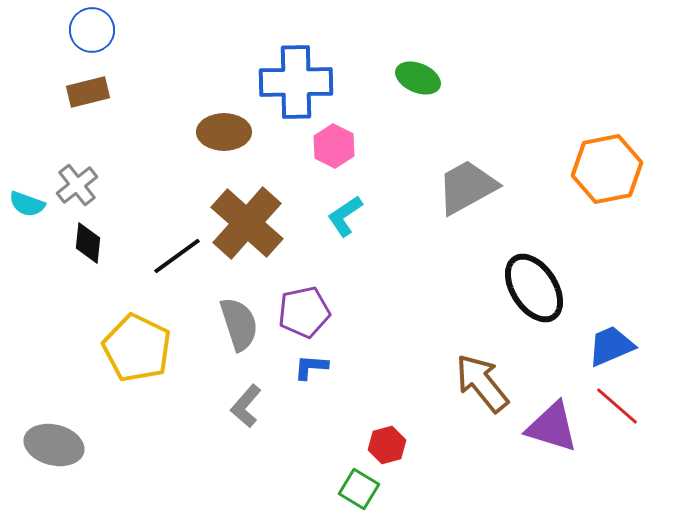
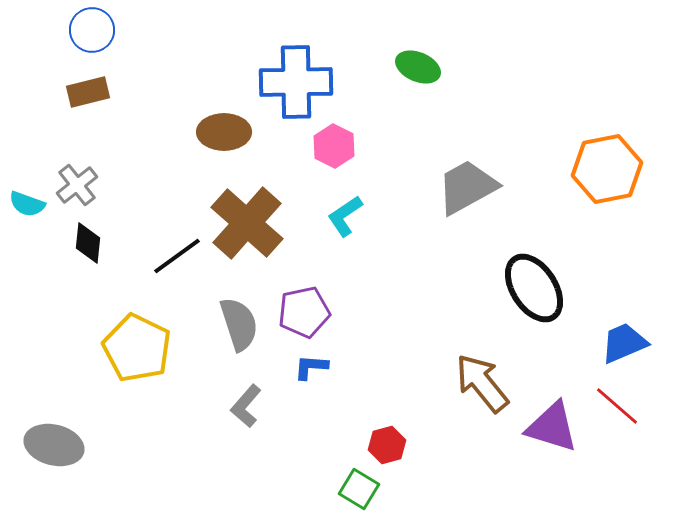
green ellipse: moved 11 px up
blue trapezoid: moved 13 px right, 3 px up
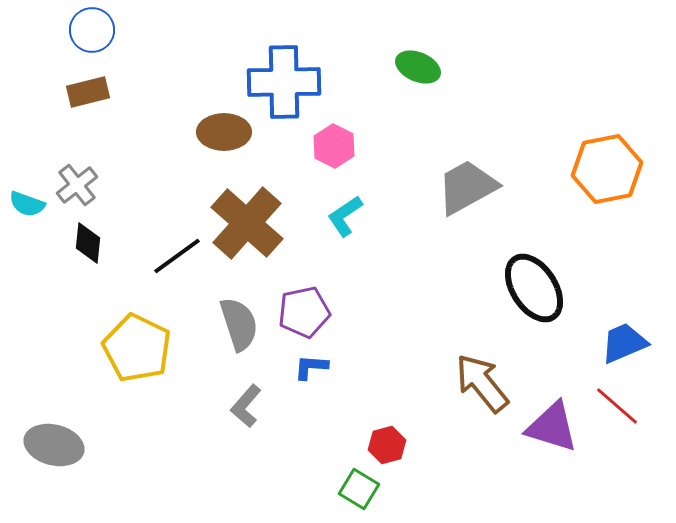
blue cross: moved 12 px left
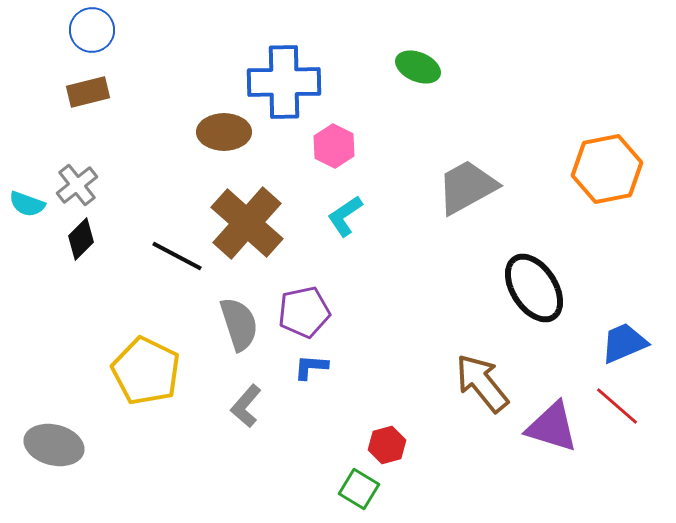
black diamond: moved 7 px left, 4 px up; rotated 39 degrees clockwise
black line: rotated 64 degrees clockwise
yellow pentagon: moved 9 px right, 23 px down
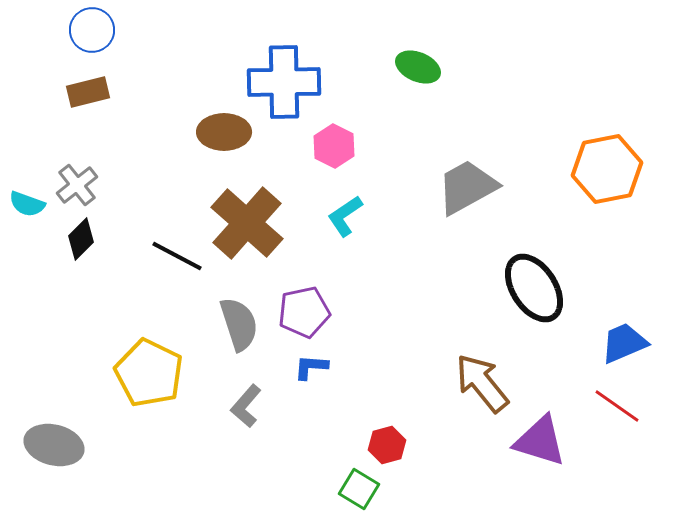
yellow pentagon: moved 3 px right, 2 px down
red line: rotated 6 degrees counterclockwise
purple triangle: moved 12 px left, 14 px down
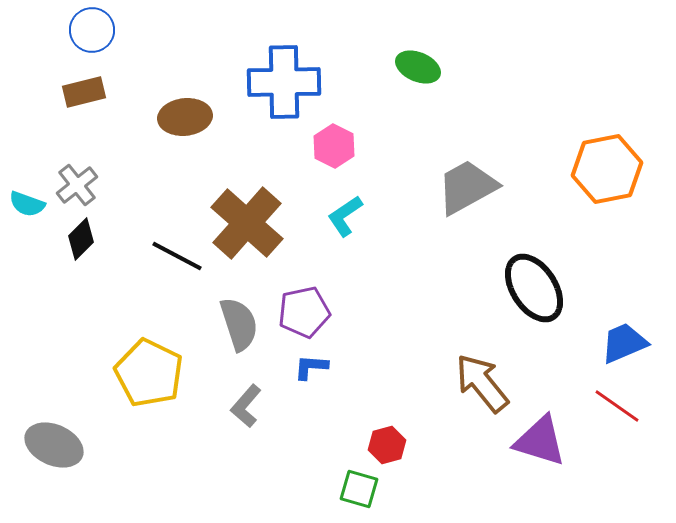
brown rectangle: moved 4 px left
brown ellipse: moved 39 px left, 15 px up; rotated 6 degrees counterclockwise
gray ellipse: rotated 10 degrees clockwise
green square: rotated 15 degrees counterclockwise
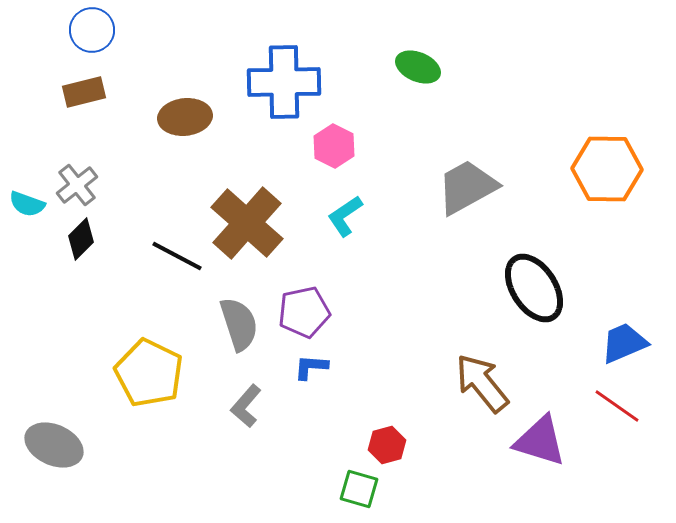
orange hexagon: rotated 12 degrees clockwise
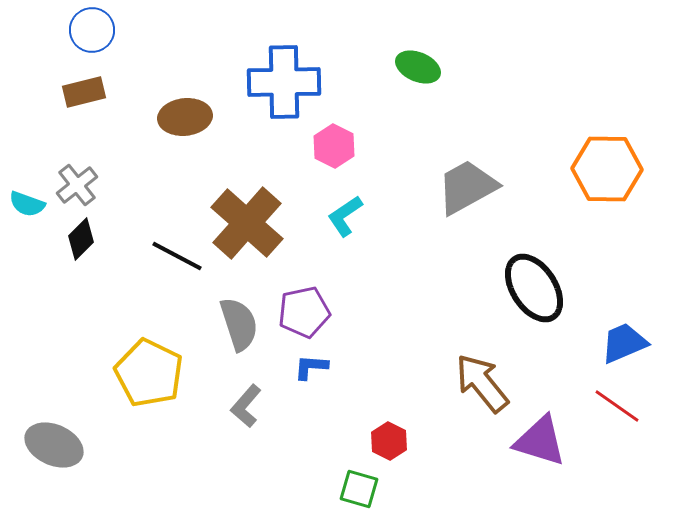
red hexagon: moved 2 px right, 4 px up; rotated 18 degrees counterclockwise
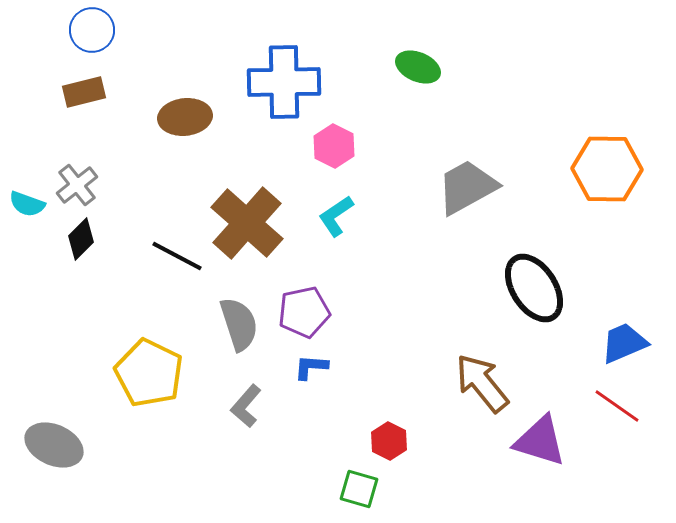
cyan L-shape: moved 9 px left
